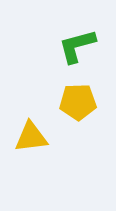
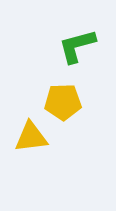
yellow pentagon: moved 15 px left
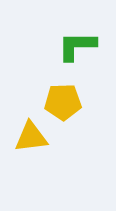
green L-shape: rotated 15 degrees clockwise
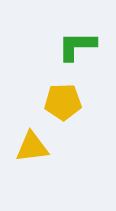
yellow triangle: moved 1 px right, 10 px down
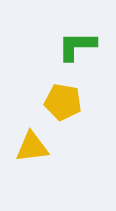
yellow pentagon: rotated 12 degrees clockwise
